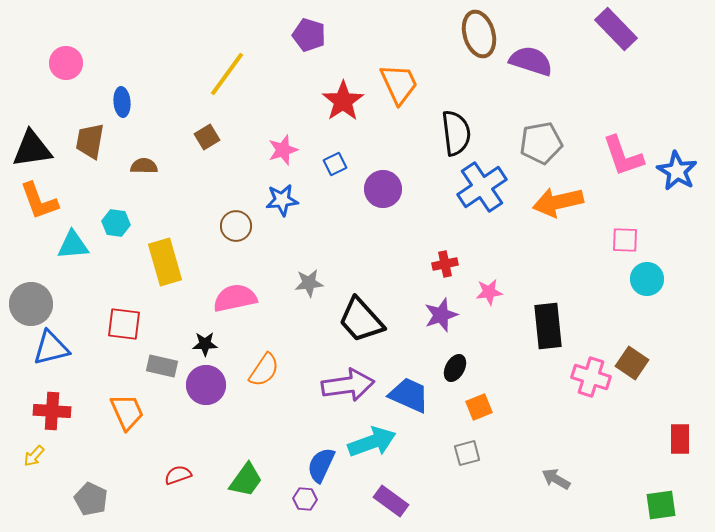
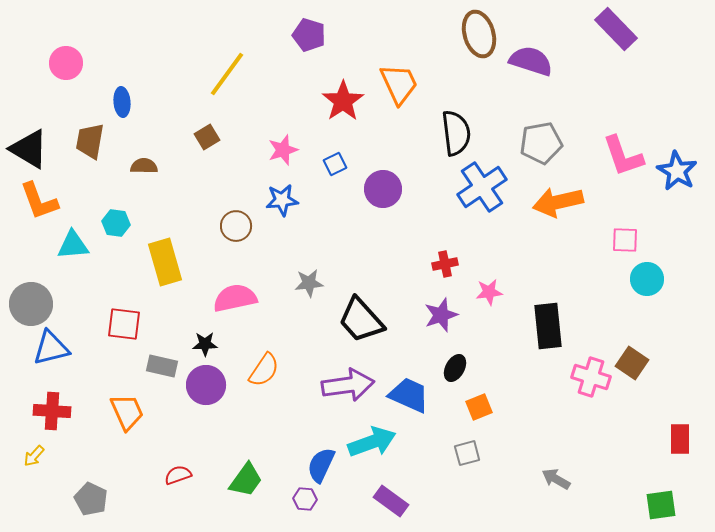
black triangle at (32, 149): moved 3 px left; rotated 39 degrees clockwise
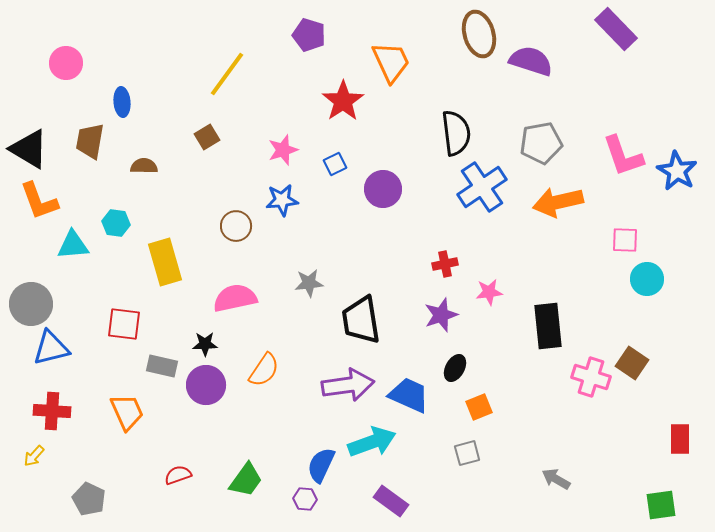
orange trapezoid at (399, 84): moved 8 px left, 22 px up
black trapezoid at (361, 320): rotated 33 degrees clockwise
gray pentagon at (91, 499): moved 2 px left
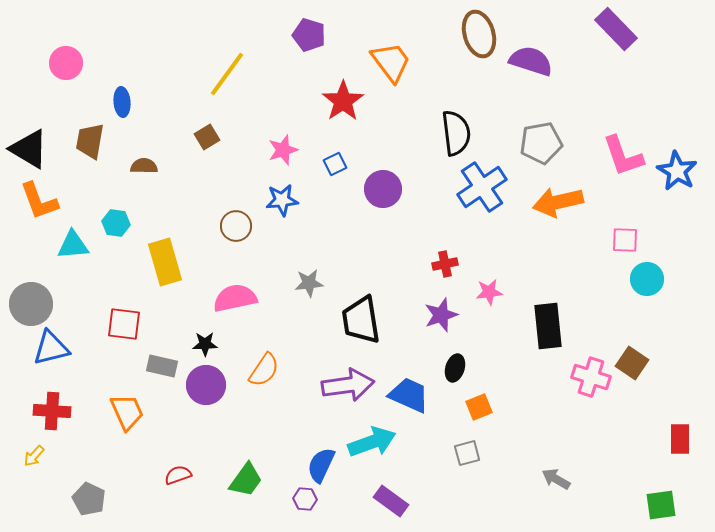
orange trapezoid at (391, 62): rotated 12 degrees counterclockwise
black ellipse at (455, 368): rotated 12 degrees counterclockwise
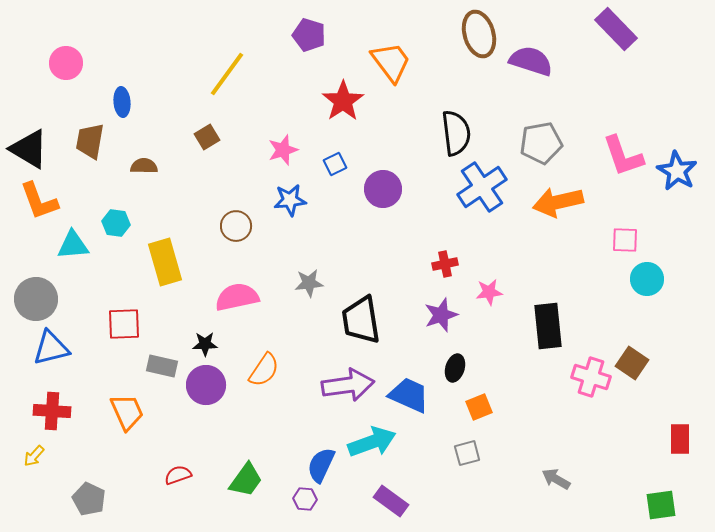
blue star at (282, 200): moved 8 px right
pink semicircle at (235, 298): moved 2 px right, 1 px up
gray circle at (31, 304): moved 5 px right, 5 px up
red square at (124, 324): rotated 9 degrees counterclockwise
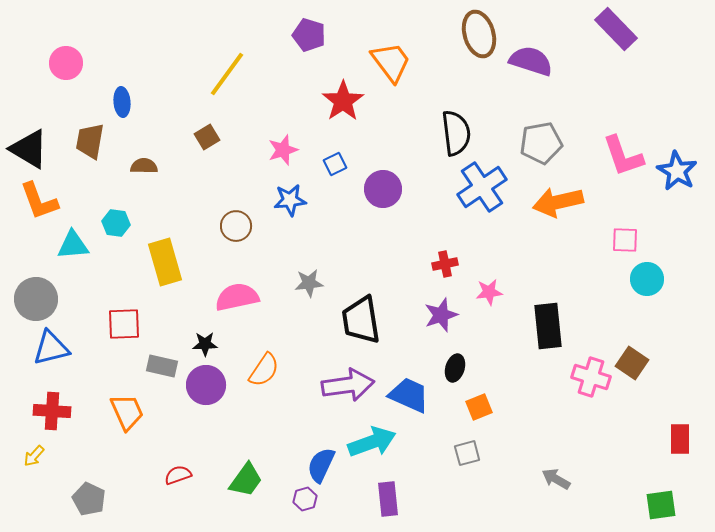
purple hexagon at (305, 499): rotated 20 degrees counterclockwise
purple rectangle at (391, 501): moved 3 px left, 2 px up; rotated 48 degrees clockwise
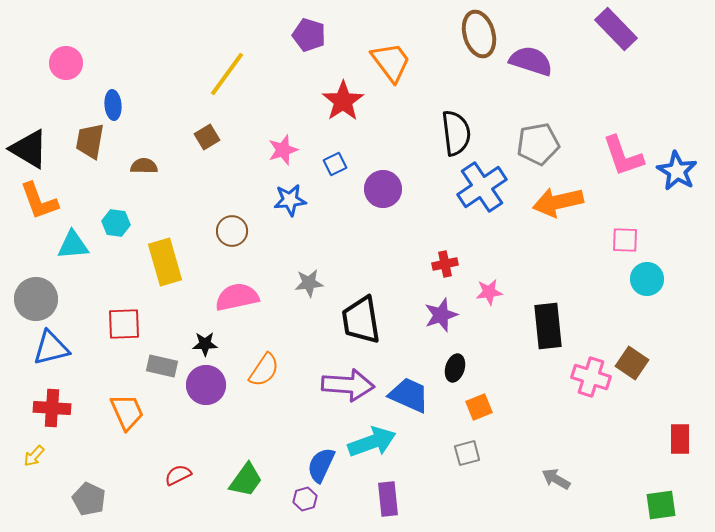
blue ellipse at (122, 102): moved 9 px left, 3 px down
gray pentagon at (541, 143): moved 3 px left, 1 px down
brown circle at (236, 226): moved 4 px left, 5 px down
purple arrow at (348, 385): rotated 12 degrees clockwise
red cross at (52, 411): moved 3 px up
red semicircle at (178, 475): rotated 8 degrees counterclockwise
